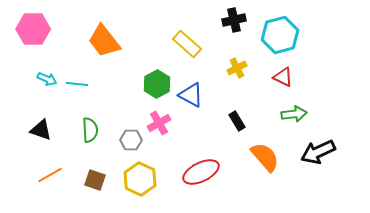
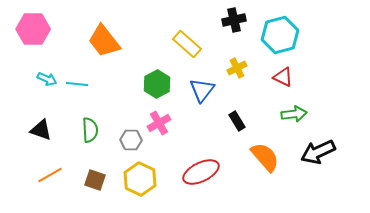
blue triangle: moved 11 px right, 5 px up; rotated 40 degrees clockwise
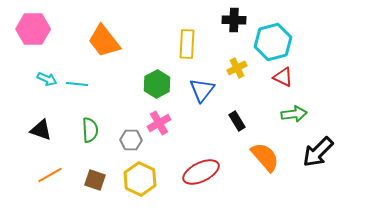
black cross: rotated 15 degrees clockwise
cyan hexagon: moved 7 px left, 7 px down
yellow rectangle: rotated 52 degrees clockwise
black arrow: rotated 20 degrees counterclockwise
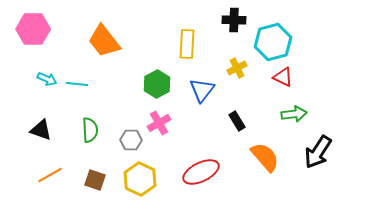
black arrow: rotated 12 degrees counterclockwise
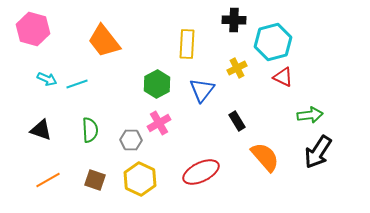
pink hexagon: rotated 16 degrees clockwise
cyan line: rotated 25 degrees counterclockwise
green arrow: moved 16 px right, 1 px down
orange line: moved 2 px left, 5 px down
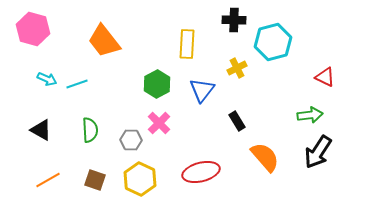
red triangle: moved 42 px right
pink cross: rotated 15 degrees counterclockwise
black triangle: rotated 10 degrees clockwise
red ellipse: rotated 12 degrees clockwise
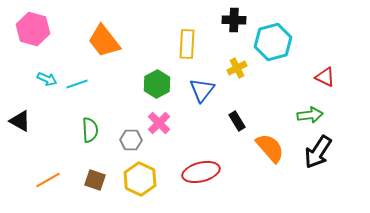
black triangle: moved 21 px left, 9 px up
orange semicircle: moved 5 px right, 9 px up
